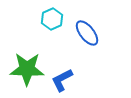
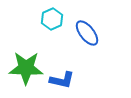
green star: moved 1 px left, 1 px up
blue L-shape: rotated 140 degrees counterclockwise
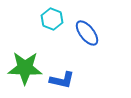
cyan hexagon: rotated 15 degrees counterclockwise
green star: moved 1 px left
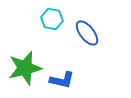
cyan hexagon: rotated 10 degrees counterclockwise
green star: rotated 16 degrees counterclockwise
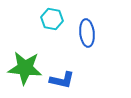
blue ellipse: rotated 32 degrees clockwise
green star: rotated 20 degrees clockwise
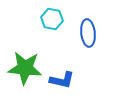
blue ellipse: moved 1 px right
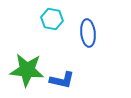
green star: moved 2 px right, 2 px down
